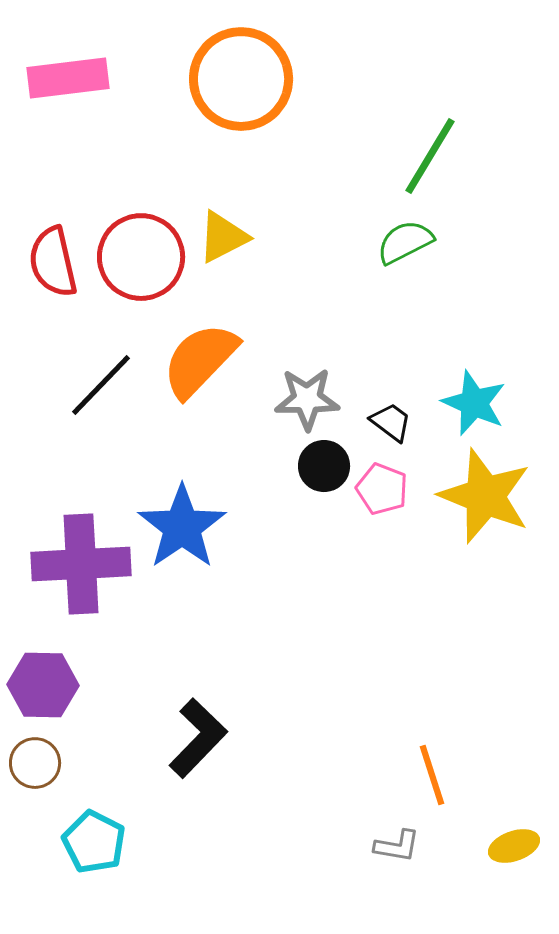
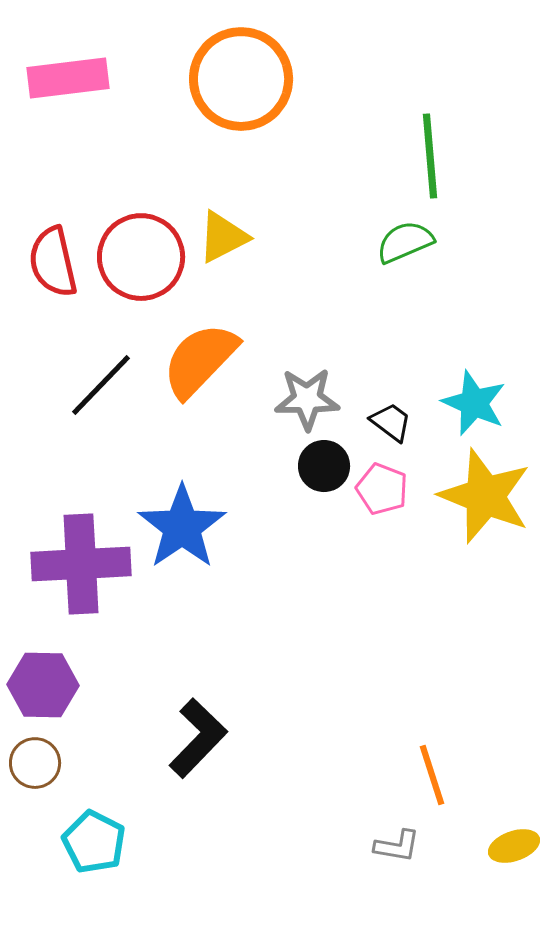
green line: rotated 36 degrees counterclockwise
green semicircle: rotated 4 degrees clockwise
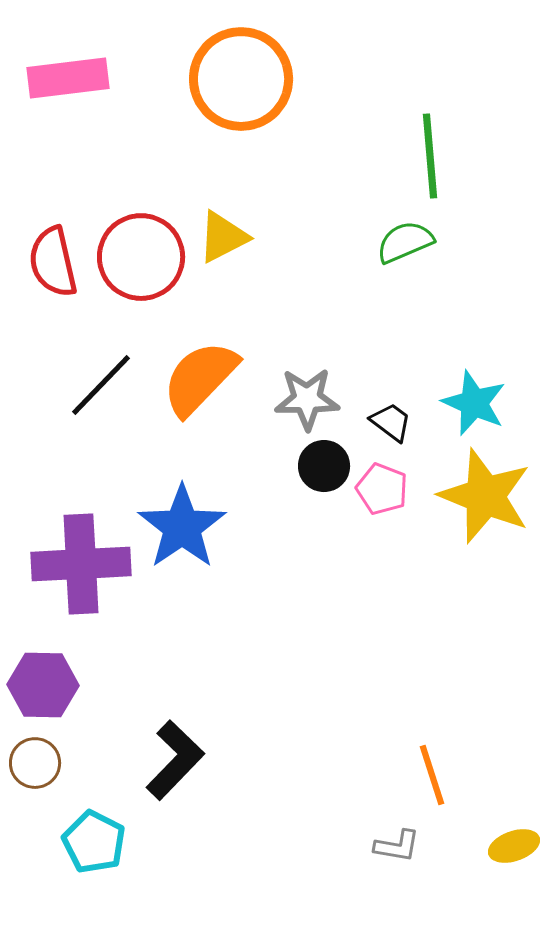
orange semicircle: moved 18 px down
black L-shape: moved 23 px left, 22 px down
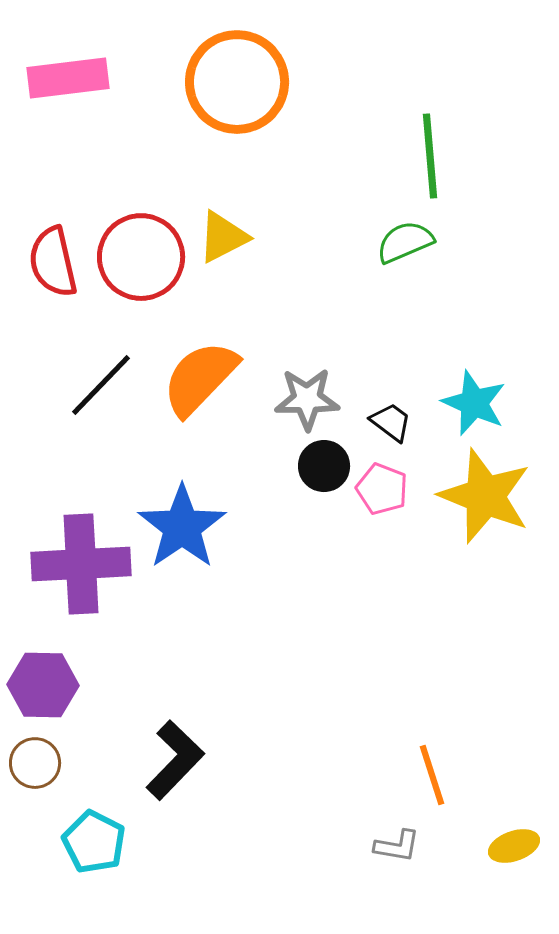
orange circle: moved 4 px left, 3 px down
